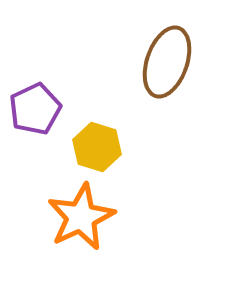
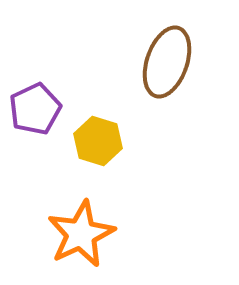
yellow hexagon: moved 1 px right, 6 px up
orange star: moved 17 px down
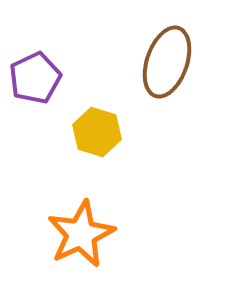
purple pentagon: moved 31 px up
yellow hexagon: moved 1 px left, 9 px up
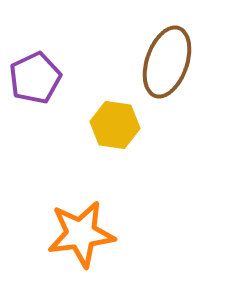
yellow hexagon: moved 18 px right, 7 px up; rotated 9 degrees counterclockwise
orange star: rotated 18 degrees clockwise
